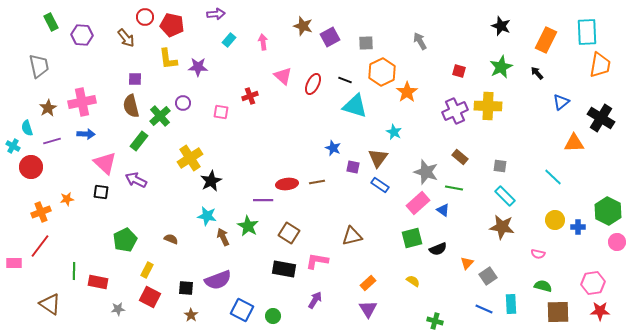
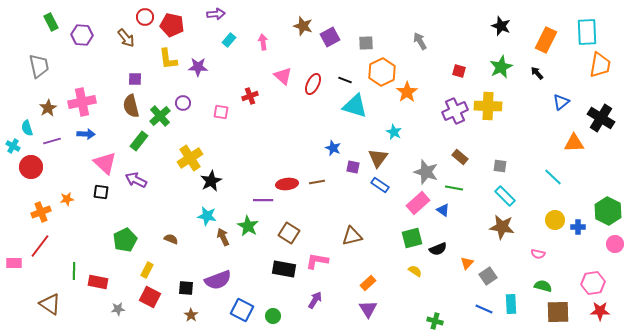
pink circle at (617, 242): moved 2 px left, 2 px down
yellow semicircle at (413, 281): moved 2 px right, 10 px up
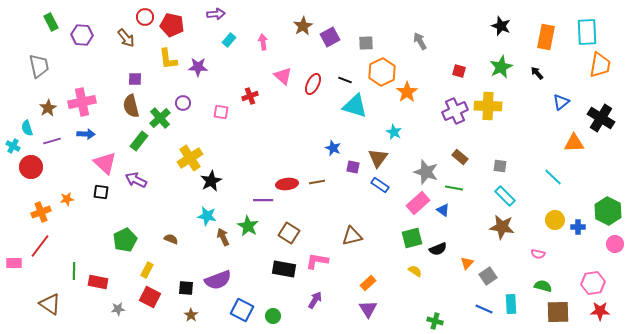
brown star at (303, 26): rotated 24 degrees clockwise
orange rectangle at (546, 40): moved 3 px up; rotated 15 degrees counterclockwise
green cross at (160, 116): moved 2 px down
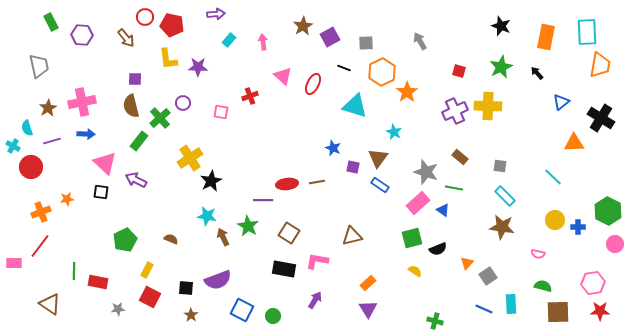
black line at (345, 80): moved 1 px left, 12 px up
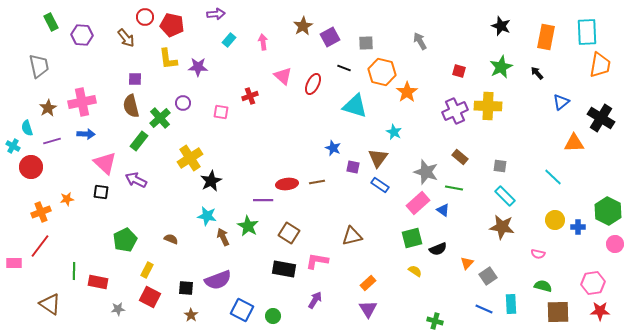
orange hexagon at (382, 72): rotated 20 degrees counterclockwise
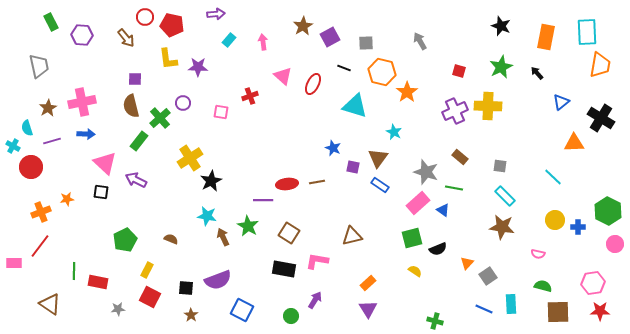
green circle at (273, 316): moved 18 px right
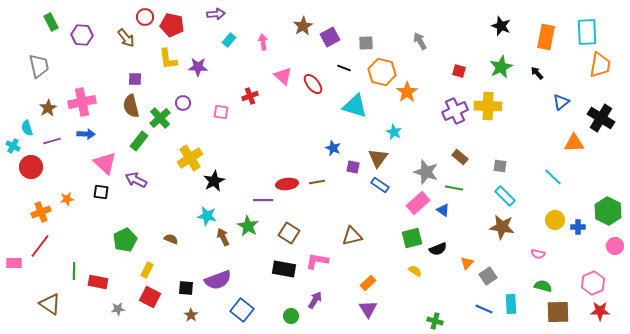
red ellipse at (313, 84): rotated 65 degrees counterclockwise
black star at (211, 181): moved 3 px right
pink circle at (615, 244): moved 2 px down
pink hexagon at (593, 283): rotated 15 degrees counterclockwise
blue square at (242, 310): rotated 10 degrees clockwise
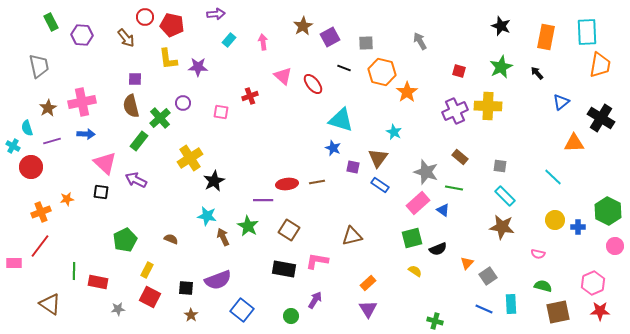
cyan triangle at (355, 106): moved 14 px left, 14 px down
brown square at (289, 233): moved 3 px up
brown square at (558, 312): rotated 10 degrees counterclockwise
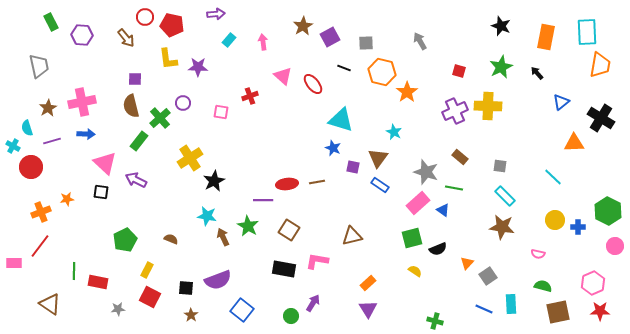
purple arrow at (315, 300): moved 2 px left, 3 px down
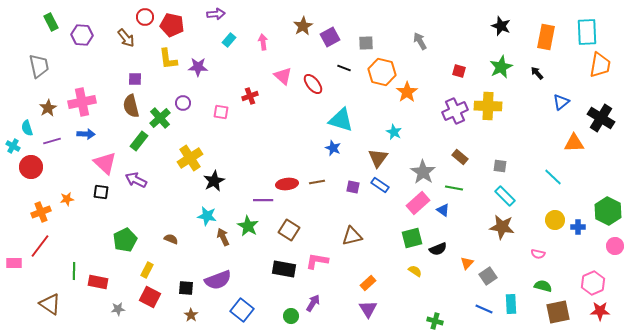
purple square at (353, 167): moved 20 px down
gray star at (426, 172): moved 3 px left; rotated 15 degrees clockwise
